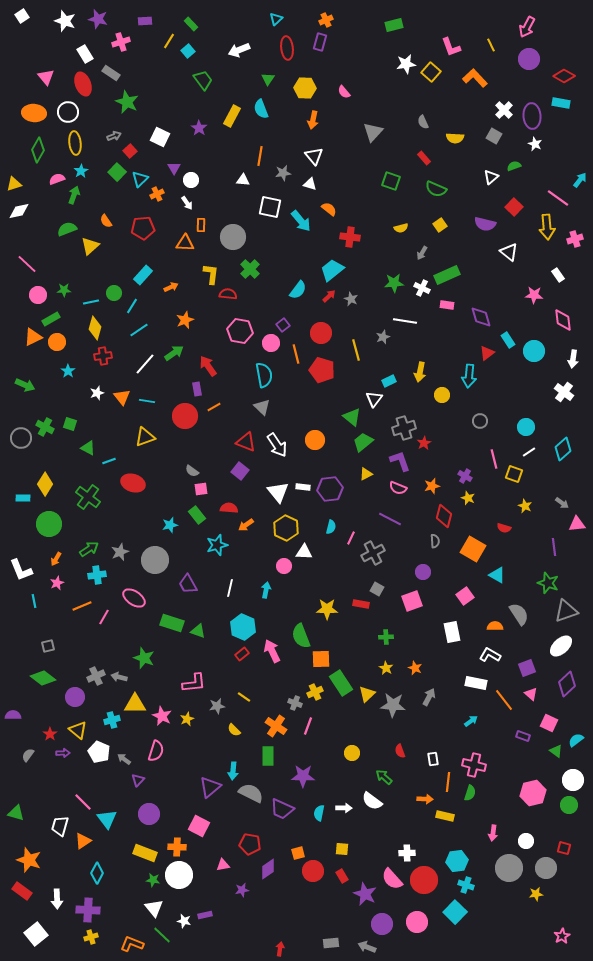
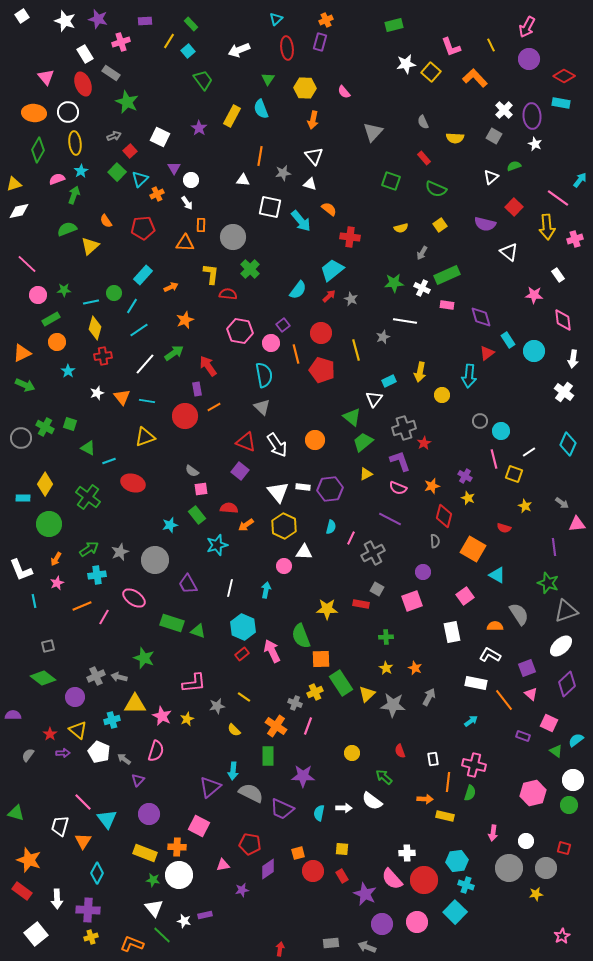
orange triangle at (33, 337): moved 11 px left, 16 px down
cyan circle at (526, 427): moved 25 px left, 4 px down
cyan diamond at (563, 449): moved 5 px right, 5 px up; rotated 25 degrees counterclockwise
yellow hexagon at (286, 528): moved 2 px left, 2 px up
orange triangle at (83, 841): rotated 24 degrees counterclockwise
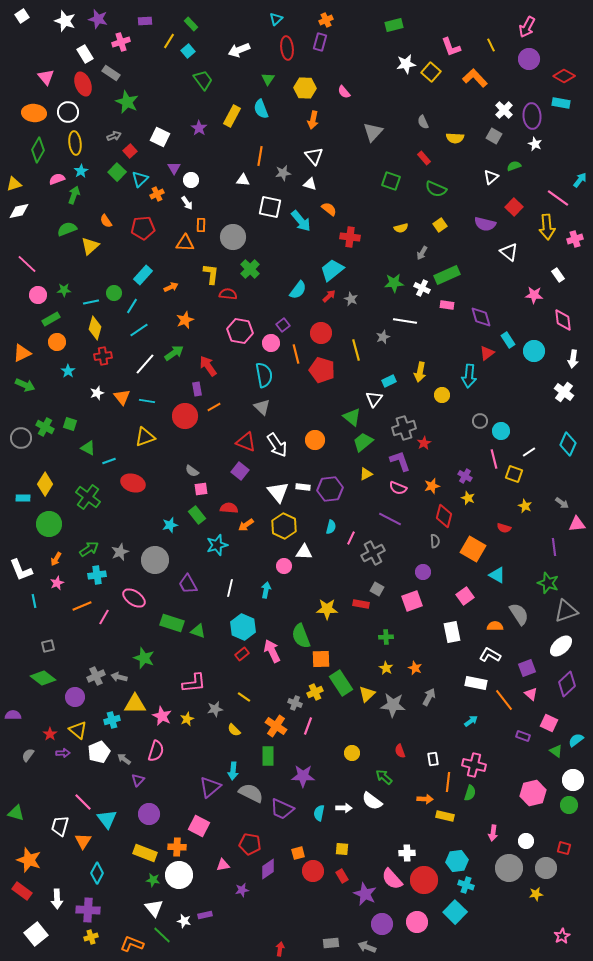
gray star at (217, 706): moved 2 px left, 3 px down
white pentagon at (99, 752): rotated 25 degrees clockwise
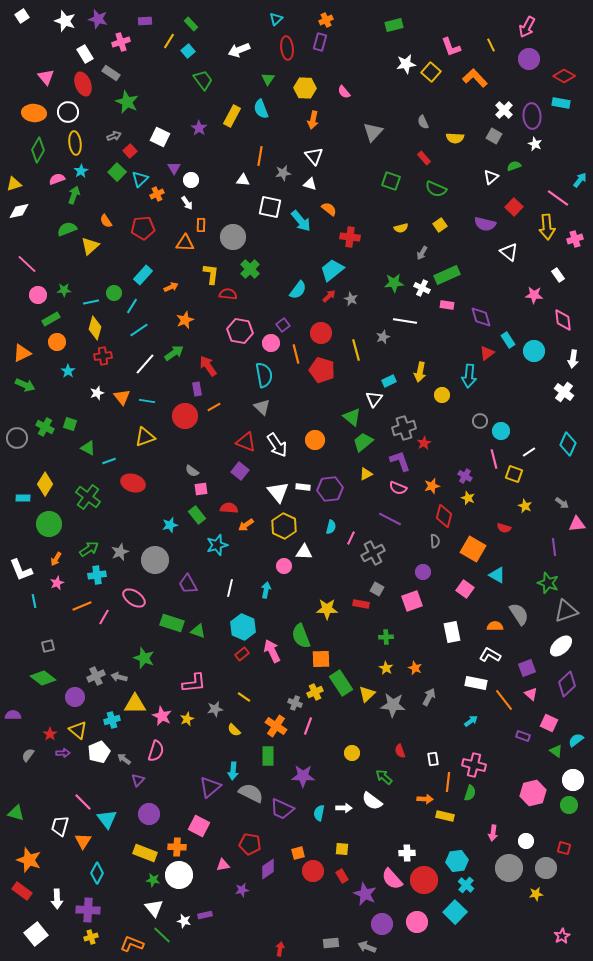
gray circle at (21, 438): moved 4 px left
pink square at (465, 596): moved 7 px up; rotated 18 degrees counterclockwise
cyan cross at (466, 885): rotated 21 degrees clockwise
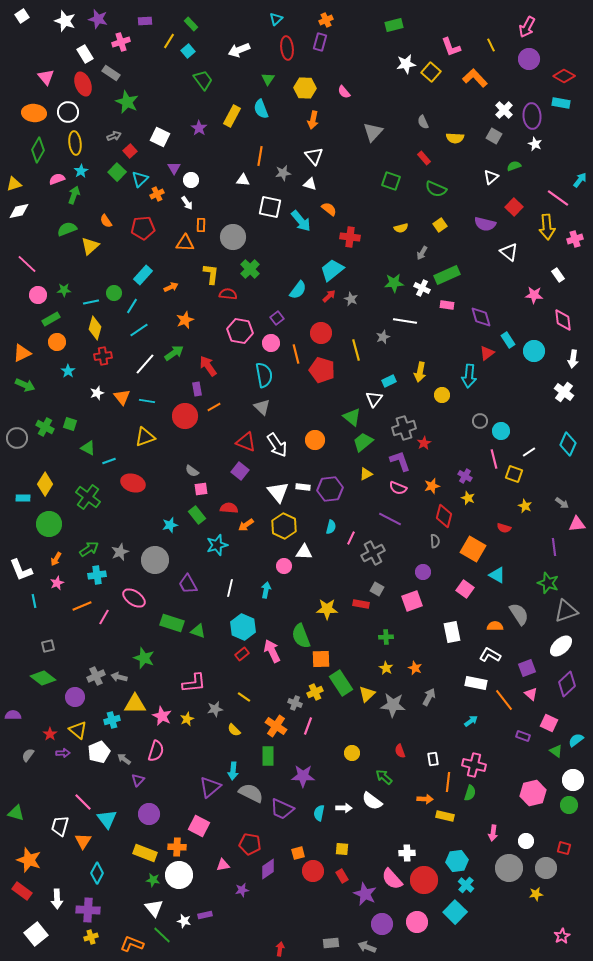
purple square at (283, 325): moved 6 px left, 7 px up
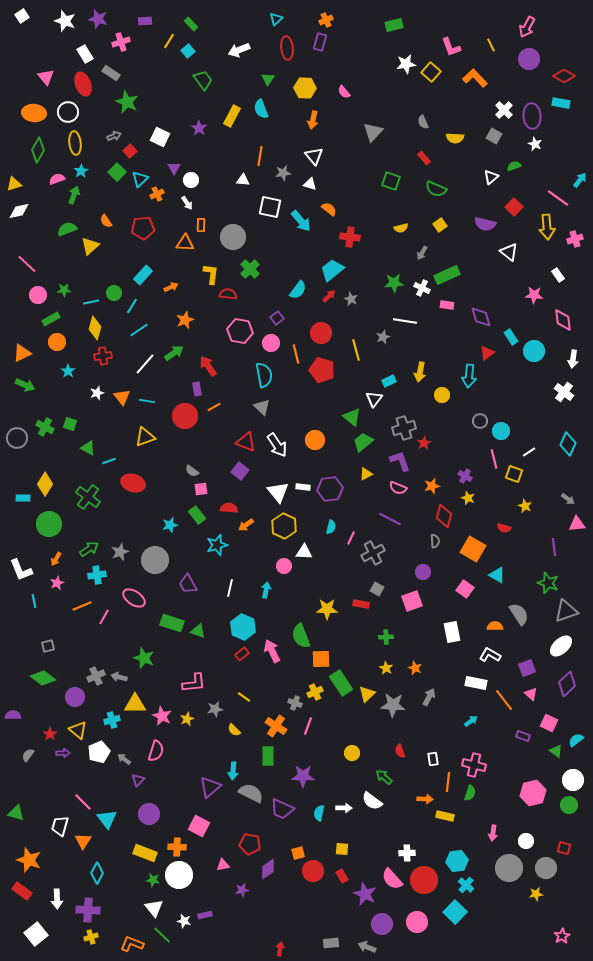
cyan rectangle at (508, 340): moved 3 px right, 3 px up
gray arrow at (562, 503): moved 6 px right, 4 px up
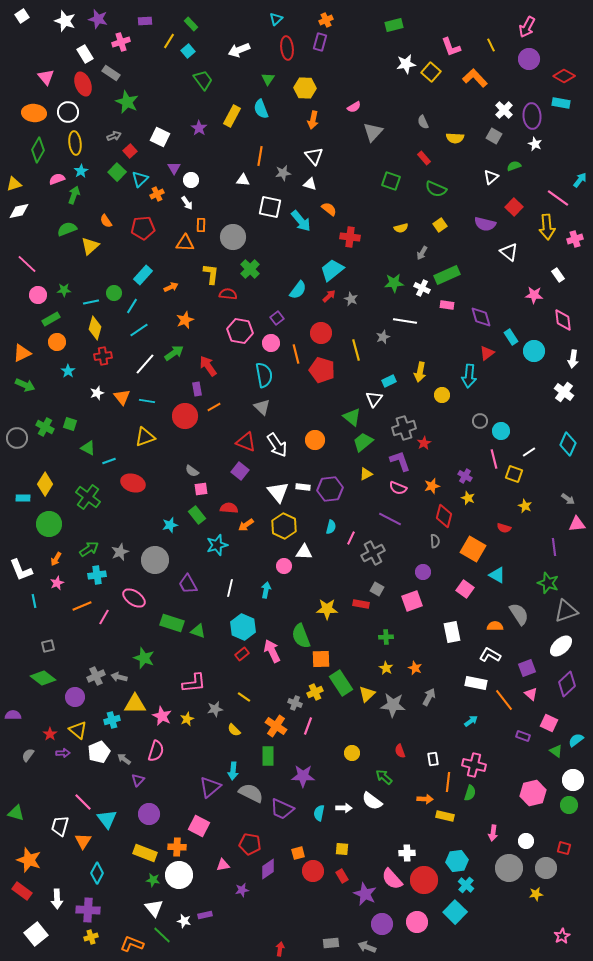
pink semicircle at (344, 92): moved 10 px right, 15 px down; rotated 80 degrees counterclockwise
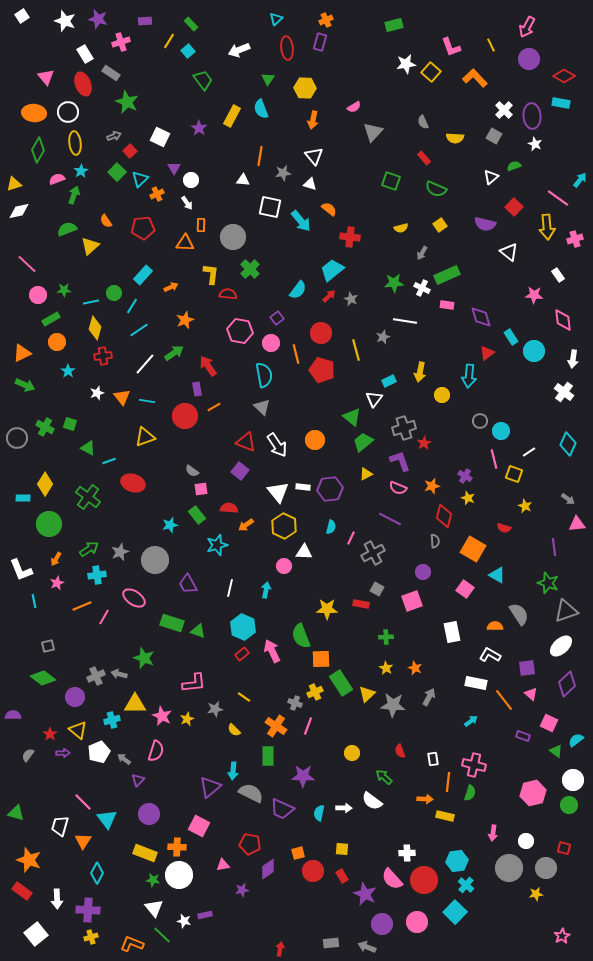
purple square at (527, 668): rotated 12 degrees clockwise
gray arrow at (119, 677): moved 3 px up
